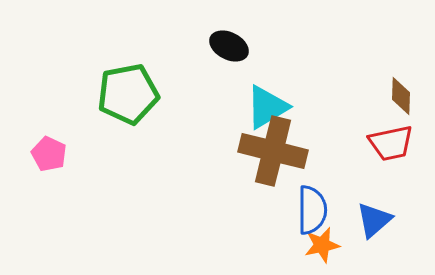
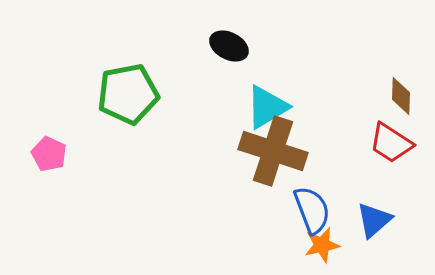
red trapezoid: rotated 45 degrees clockwise
brown cross: rotated 4 degrees clockwise
blue semicircle: rotated 21 degrees counterclockwise
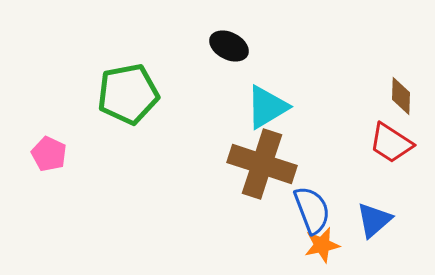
brown cross: moved 11 px left, 13 px down
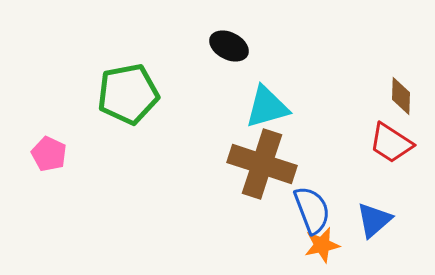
cyan triangle: rotated 15 degrees clockwise
